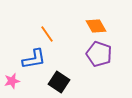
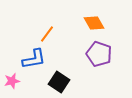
orange diamond: moved 2 px left, 3 px up
orange line: rotated 72 degrees clockwise
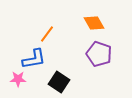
pink star: moved 6 px right, 2 px up; rotated 14 degrees clockwise
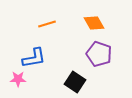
orange line: moved 10 px up; rotated 36 degrees clockwise
blue L-shape: moved 1 px up
black square: moved 16 px right
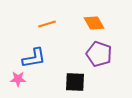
black square: rotated 30 degrees counterclockwise
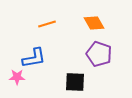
pink star: moved 1 px left, 2 px up
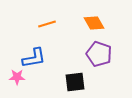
black square: rotated 10 degrees counterclockwise
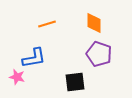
orange diamond: rotated 30 degrees clockwise
pink star: rotated 14 degrees clockwise
